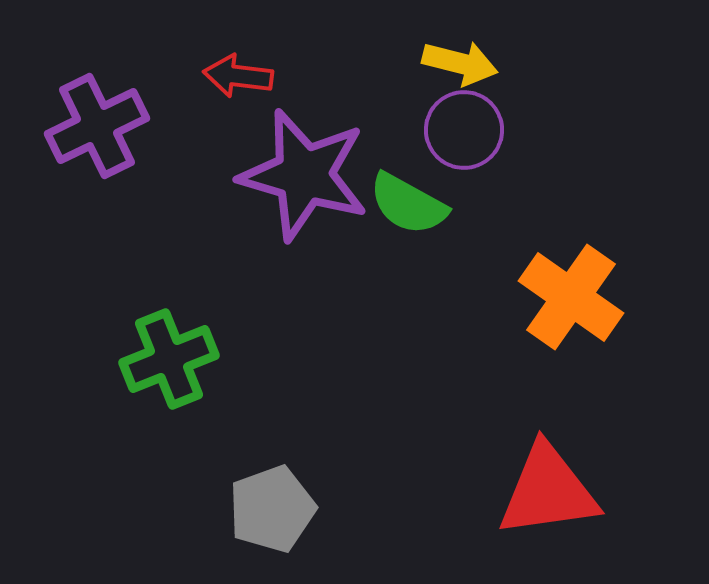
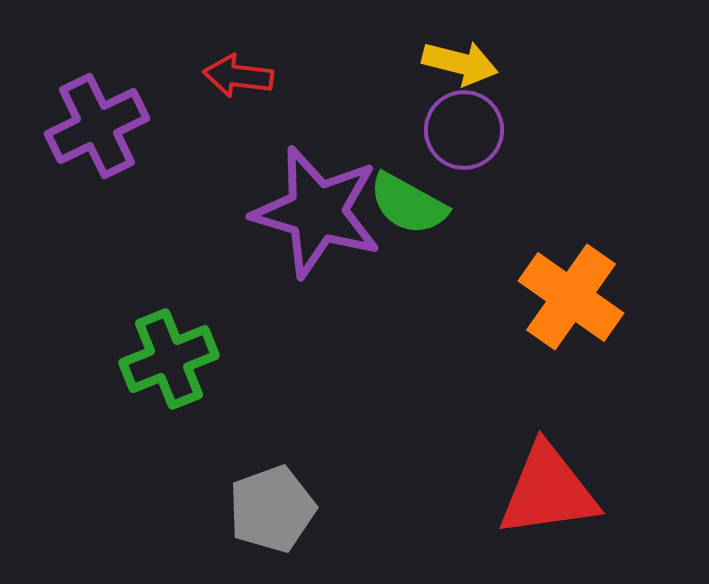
purple star: moved 13 px right, 37 px down
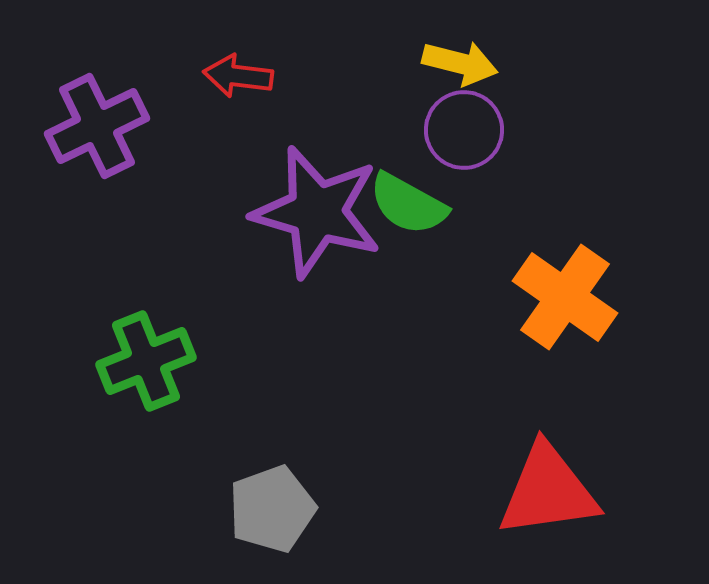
orange cross: moved 6 px left
green cross: moved 23 px left, 2 px down
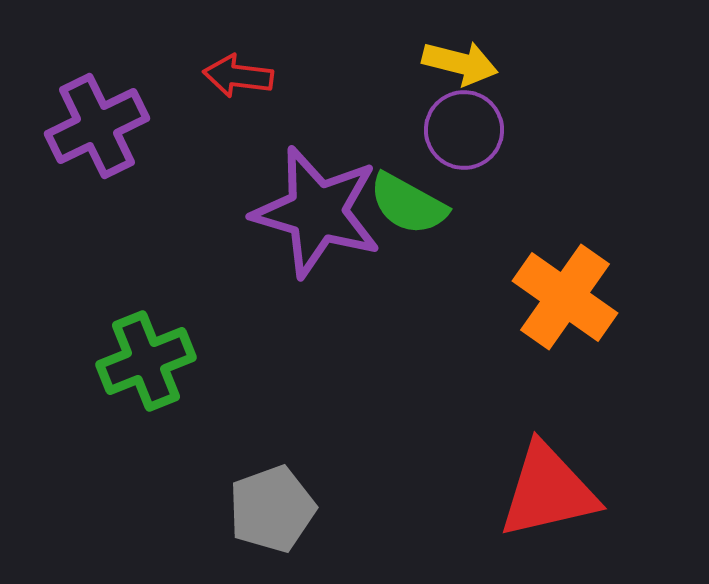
red triangle: rotated 5 degrees counterclockwise
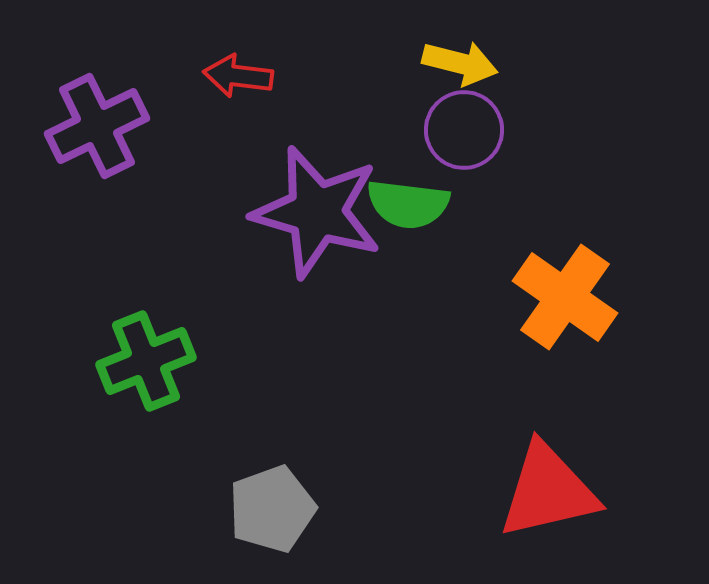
green semicircle: rotated 22 degrees counterclockwise
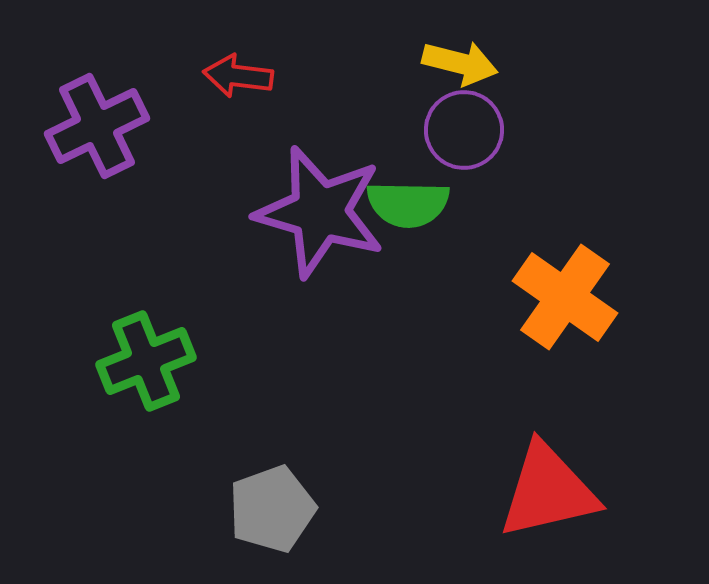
green semicircle: rotated 6 degrees counterclockwise
purple star: moved 3 px right
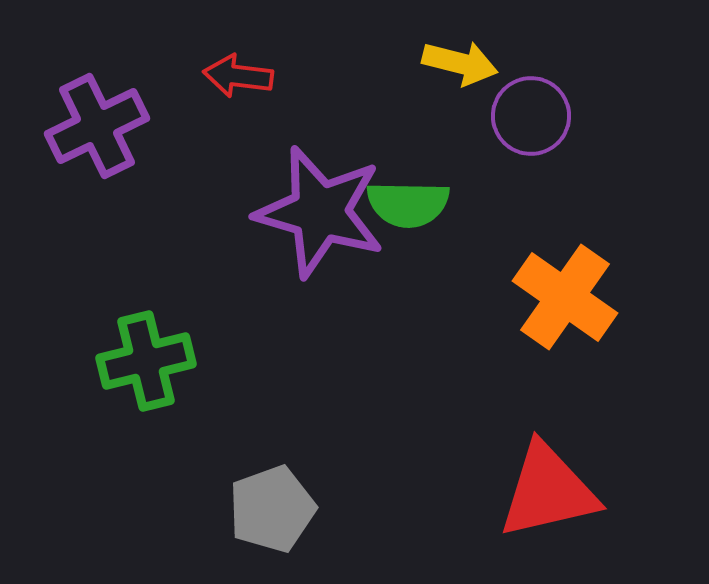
purple circle: moved 67 px right, 14 px up
green cross: rotated 8 degrees clockwise
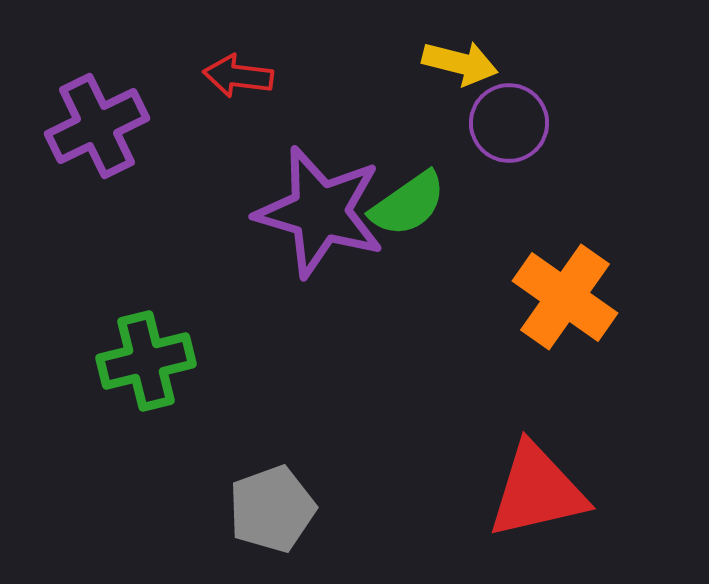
purple circle: moved 22 px left, 7 px down
green semicircle: rotated 36 degrees counterclockwise
red triangle: moved 11 px left
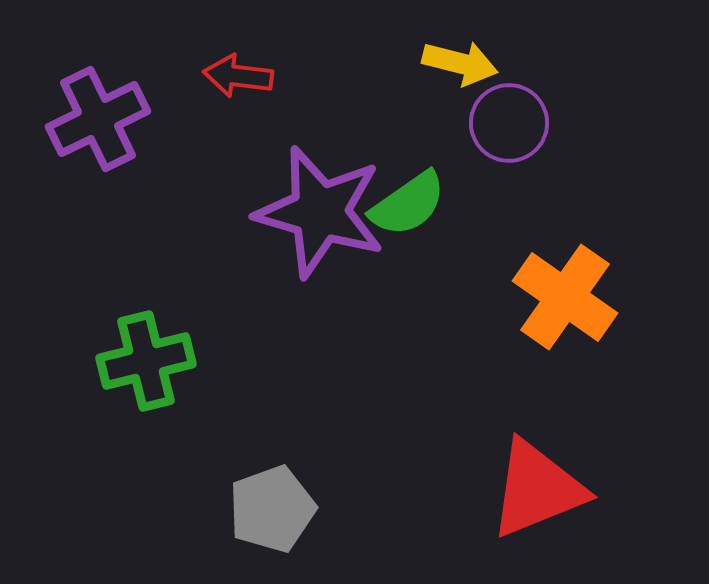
purple cross: moved 1 px right, 7 px up
red triangle: moved 2 px up; rotated 9 degrees counterclockwise
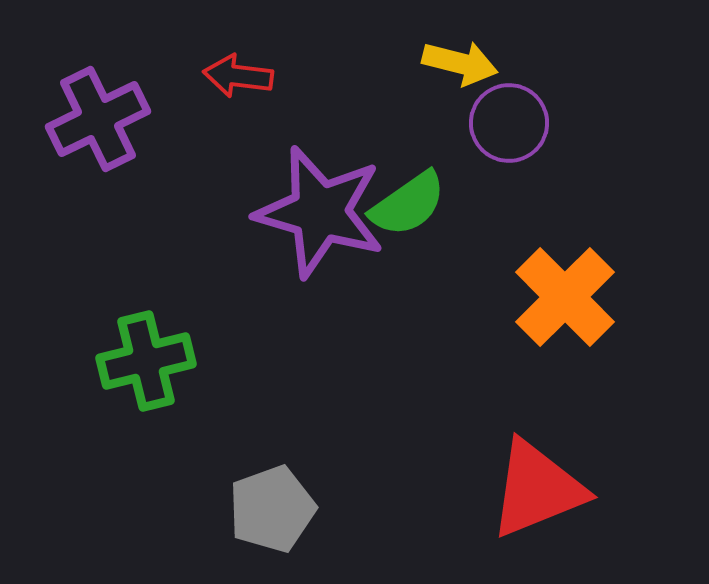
orange cross: rotated 10 degrees clockwise
